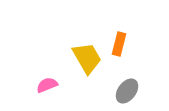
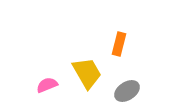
yellow trapezoid: moved 15 px down
gray ellipse: rotated 20 degrees clockwise
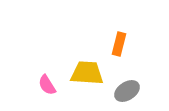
yellow trapezoid: rotated 56 degrees counterclockwise
pink semicircle: rotated 100 degrees counterclockwise
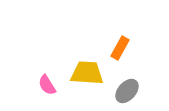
orange rectangle: moved 1 px right, 4 px down; rotated 15 degrees clockwise
gray ellipse: rotated 15 degrees counterclockwise
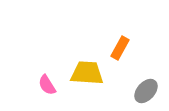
gray ellipse: moved 19 px right
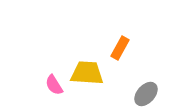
pink semicircle: moved 7 px right
gray ellipse: moved 3 px down
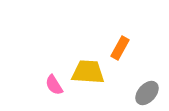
yellow trapezoid: moved 1 px right, 1 px up
gray ellipse: moved 1 px right, 1 px up
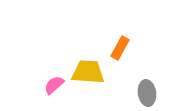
pink semicircle: rotated 80 degrees clockwise
gray ellipse: rotated 50 degrees counterclockwise
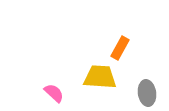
yellow trapezoid: moved 12 px right, 5 px down
pink semicircle: moved 8 px down; rotated 85 degrees clockwise
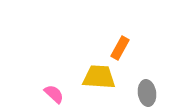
yellow trapezoid: moved 1 px left
pink semicircle: moved 1 px down
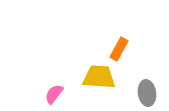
orange rectangle: moved 1 px left, 1 px down
pink semicircle: rotated 95 degrees counterclockwise
